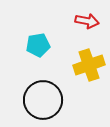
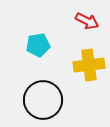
red arrow: rotated 15 degrees clockwise
yellow cross: rotated 12 degrees clockwise
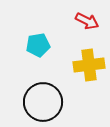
black circle: moved 2 px down
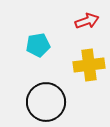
red arrow: rotated 45 degrees counterclockwise
black circle: moved 3 px right
